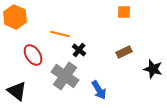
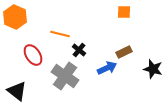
blue arrow: moved 8 px right, 22 px up; rotated 84 degrees counterclockwise
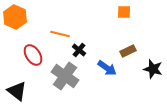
brown rectangle: moved 4 px right, 1 px up
blue arrow: rotated 60 degrees clockwise
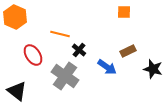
blue arrow: moved 1 px up
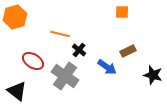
orange square: moved 2 px left
orange hexagon: rotated 20 degrees clockwise
red ellipse: moved 6 px down; rotated 25 degrees counterclockwise
black star: moved 6 px down
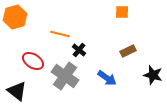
blue arrow: moved 11 px down
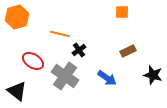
orange hexagon: moved 2 px right
black cross: rotated 16 degrees clockwise
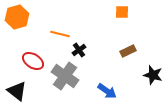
blue arrow: moved 13 px down
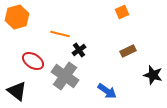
orange square: rotated 24 degrees counterclockwise
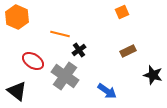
orange hexagon: rotated 20 degrees counterclockwise
